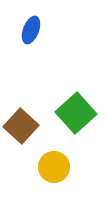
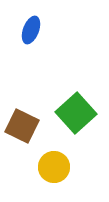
brown square: moved 1 px right; rotated 16 degrees counterclockwise
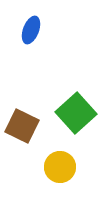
yellow circle: moved 6 px right
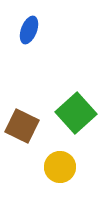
blue ellipse: moved 2 px left
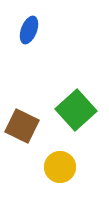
green square: moved 3 px up
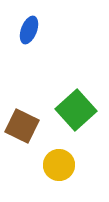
yellow circle: moved 1 px left, 2 px up
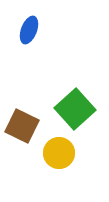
green square: moved 1 px left, 1 px up
yellow circle: moved 12 px up
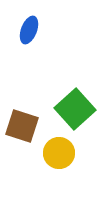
brown square: rotated 8 degrees counterclockwise
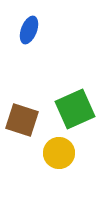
green square: rotated 18 degrees clockwise
brown square: moved 6 px up
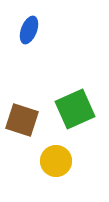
yellow circle: moved 3 px left, 8 px down
